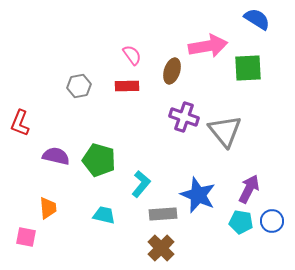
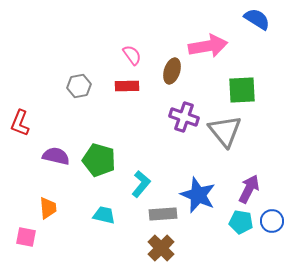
green square: moved 6 px left, 22 px down
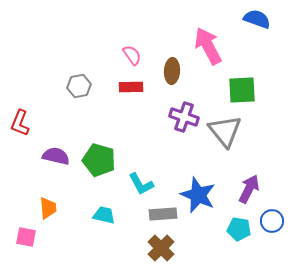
blue semicircle: rotated 12 degrees counterclockwise
pink arrow: rotated 108 degrees counterclockwise
brown ellipse: rotated 15 degrees counterclockwise
red rectangle: moved 4 px right, 1 px down
cyan L-shape: rotated 112 degrees clockwise
cyan pentagon: moved 2 px left, 7 px down
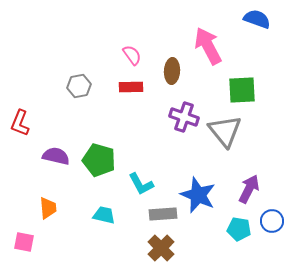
pink square: moved 2 px left, 5 px down
